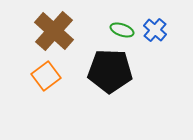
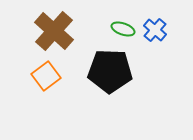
green ellipse: moved 1 px right, 1 px up
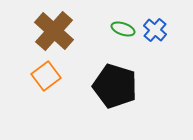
black pentagon: moved 5 px right, 15 px down; rotated 15 degrees clockwise
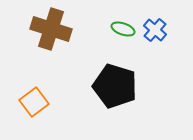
brown cross: moved 3 px left, 2 px up; rotated 24 degrees counterclockwise
orange square: moved 12 px left, 26 px down
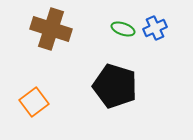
blue cross: moved 2 px up; rotated 25 degrees clockwise
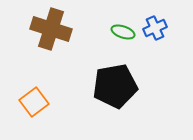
green ellipse: moved 3 px down
black pentagon: rotated 27 degrees counterclockwise
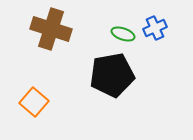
green ellipse: moved 2 px down
black pentagon: moved 3 px left, 11 px up
orange square: rotated 12 degrees counterclockwise
